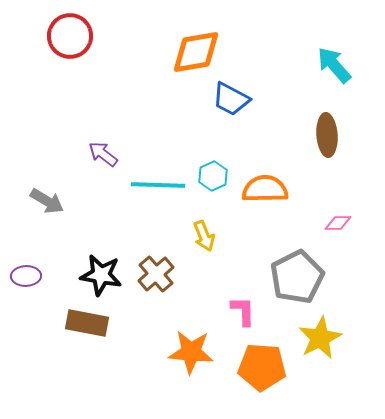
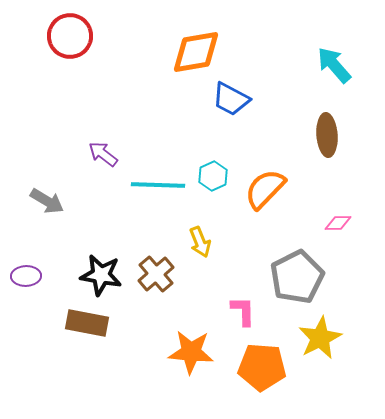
orange semicircle: rotated 45 degrees counterclockwise
yellow arrow: moved 4 px left, 6 px down
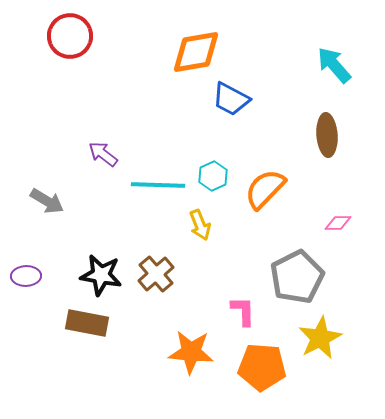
yellow arrow: moved 17 px up
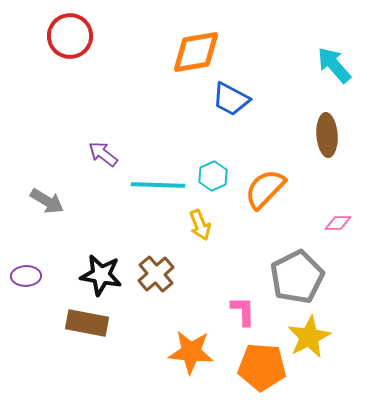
yellow star: moved 11 px left, 1 px up
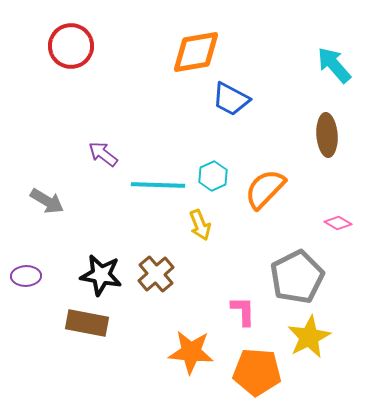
red circle: moved 1 px right, 10 px down
pink diamond: rotated 32 degrees clockwise
orange pentagon: moved 5 px left, 5 px down
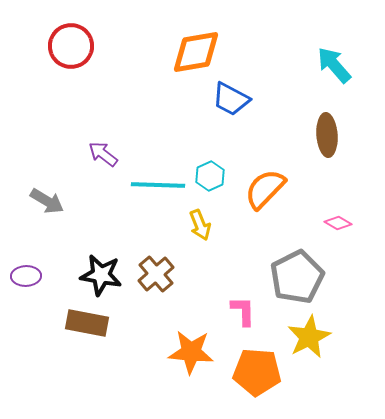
cyan hexagon: moved 3 px left
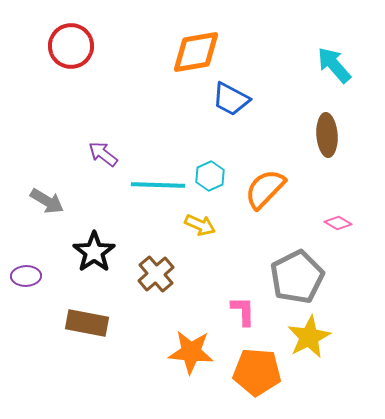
yellow arrow: rotated 44 degrees counterclockwise
black star: moved 7 px left, 23 px up; rotated 27 degrees clockwise
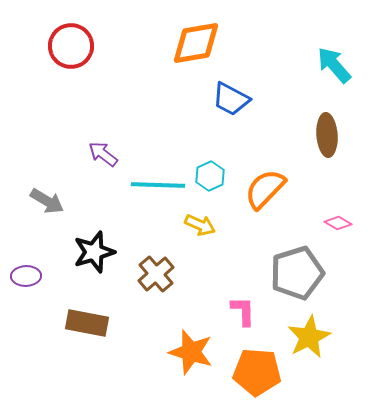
orange diamond: moved 9 px up
black star: rotated 18 degrees clockwise
gray pentagon: moved 4 px up; rotated 10 degrees clockwise
orange star: rotated 12 degrees clockwise
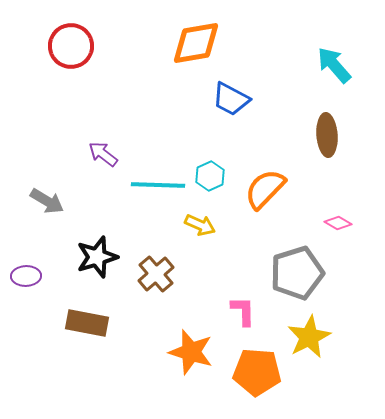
black star: moved 3 px right, 5 px down
